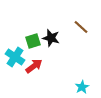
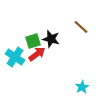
black star: moved 1 px down
red arrow: moved 3 px right, 12 px up
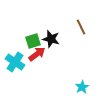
brown line: rotated 21 degrees clockwise
cyan cross: moved 5 px down
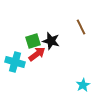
black star: moved 2 px down
cyan cross: rotated 18 degrees counterclockwise
cyan star: moved 1 px right, 2 px up
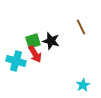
red arrow: moved 2 px left; rotated 96 degrees clockwise
cyan cross: moved 1 px right, 1 px up
